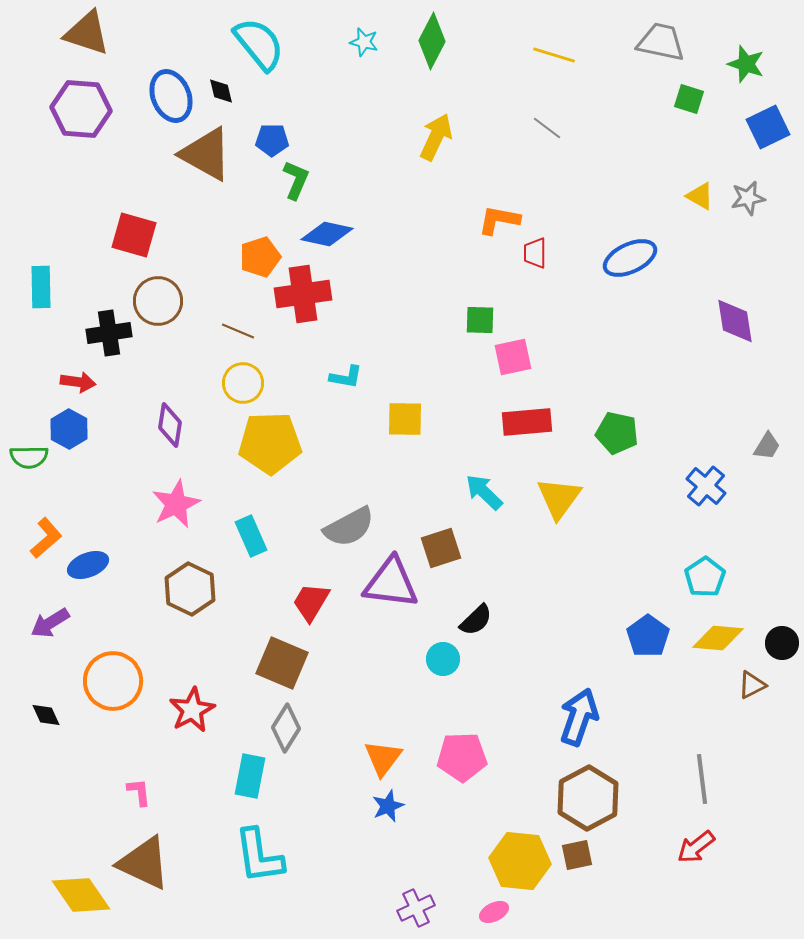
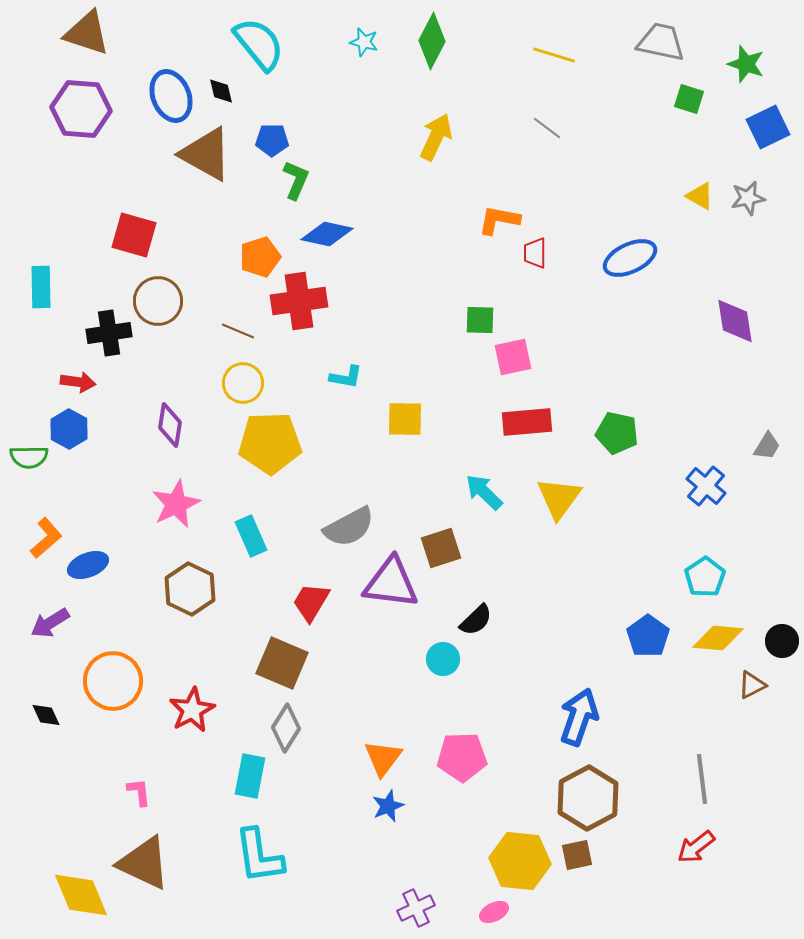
red cross at (303, 294): moved 4 px left, 7 px down
black circle at (782, 643): moved 2 px up
yellow diamond at (81, 895): rotated 12 degrees clockwise
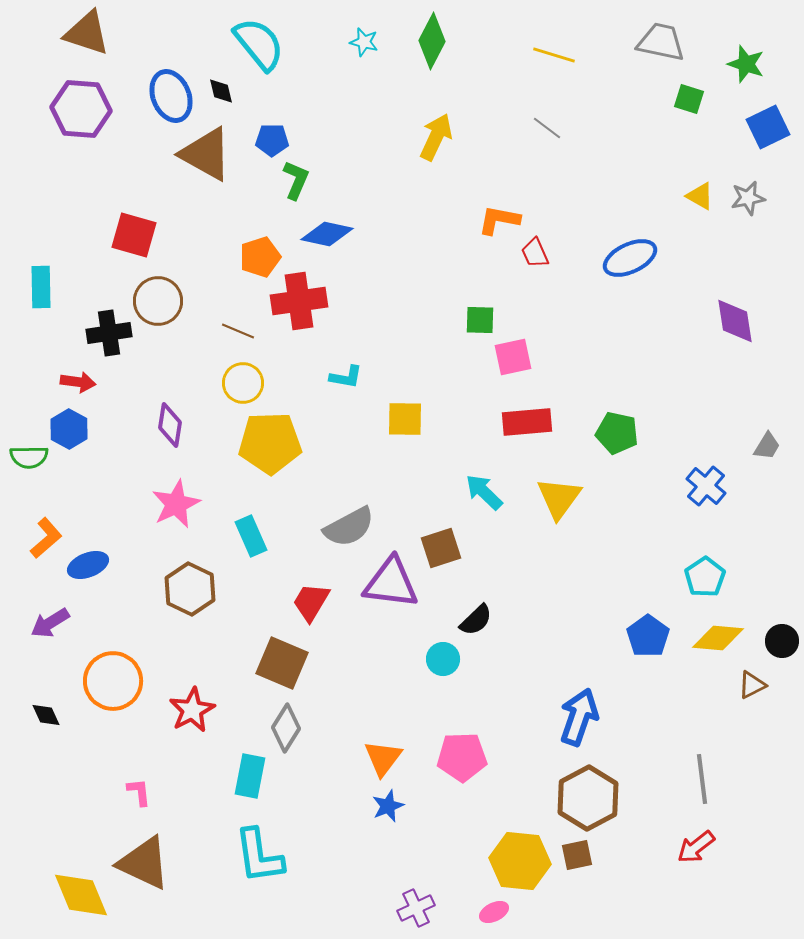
red trapezoid at (535, 253): rotated 24 degrees counterclockwise
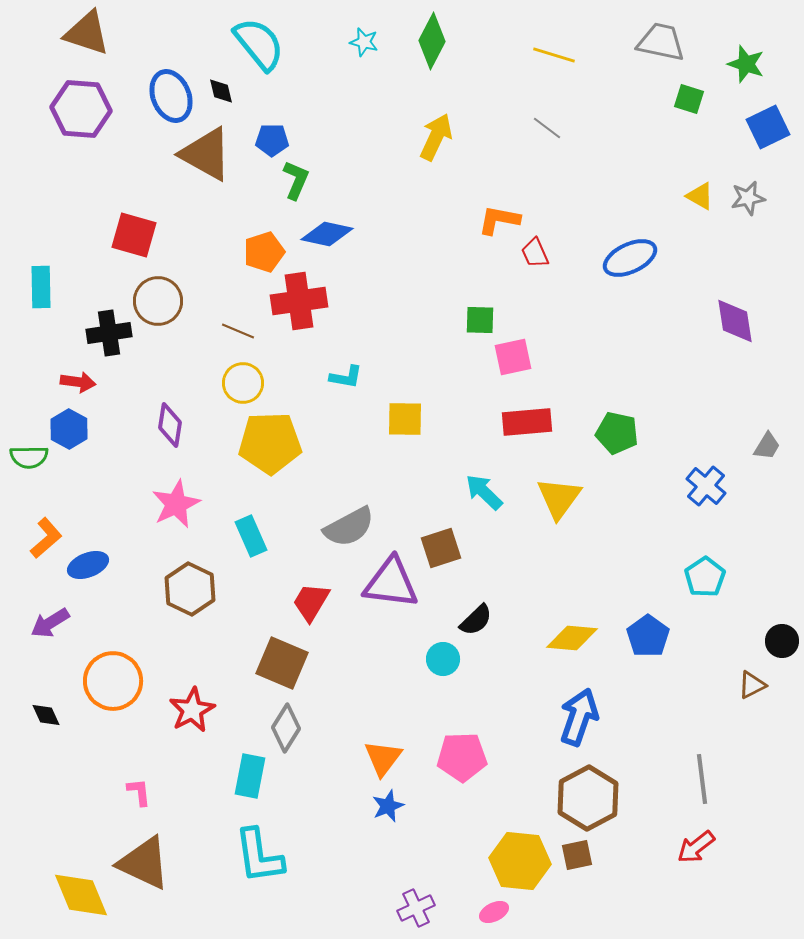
orange pentagon at (260, 257): moved 4 px right, 5 px up
yellow diamond at (718, 638): moved 146 px left
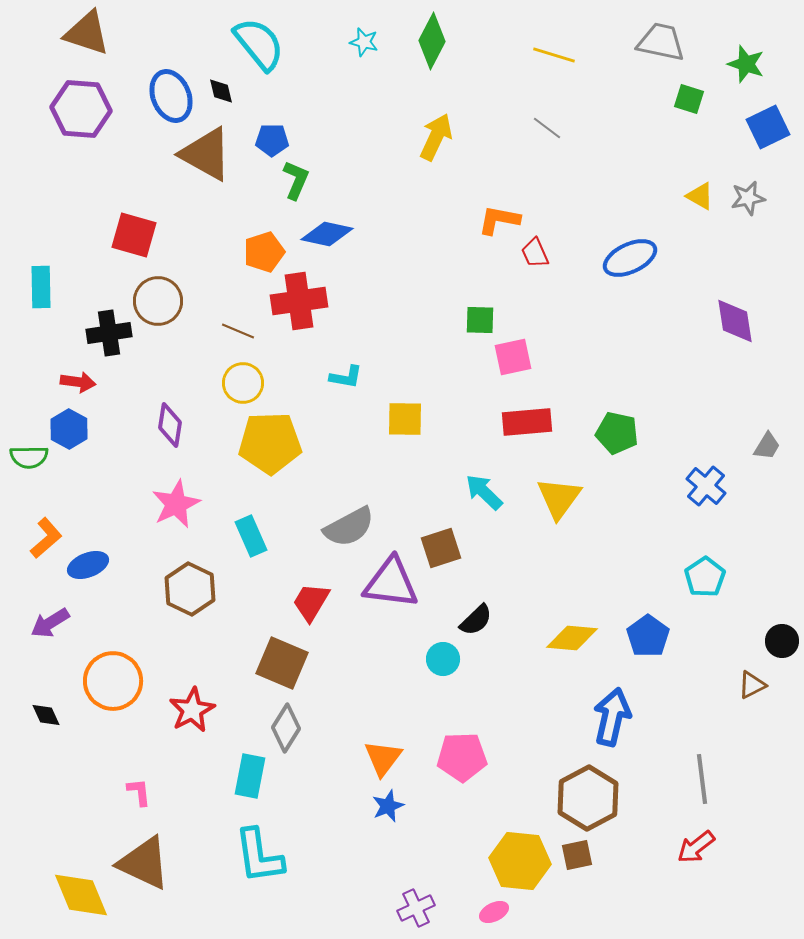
blue arrow at (579, 717): moved 33 px right; rotated 6 degrees counterclockwise
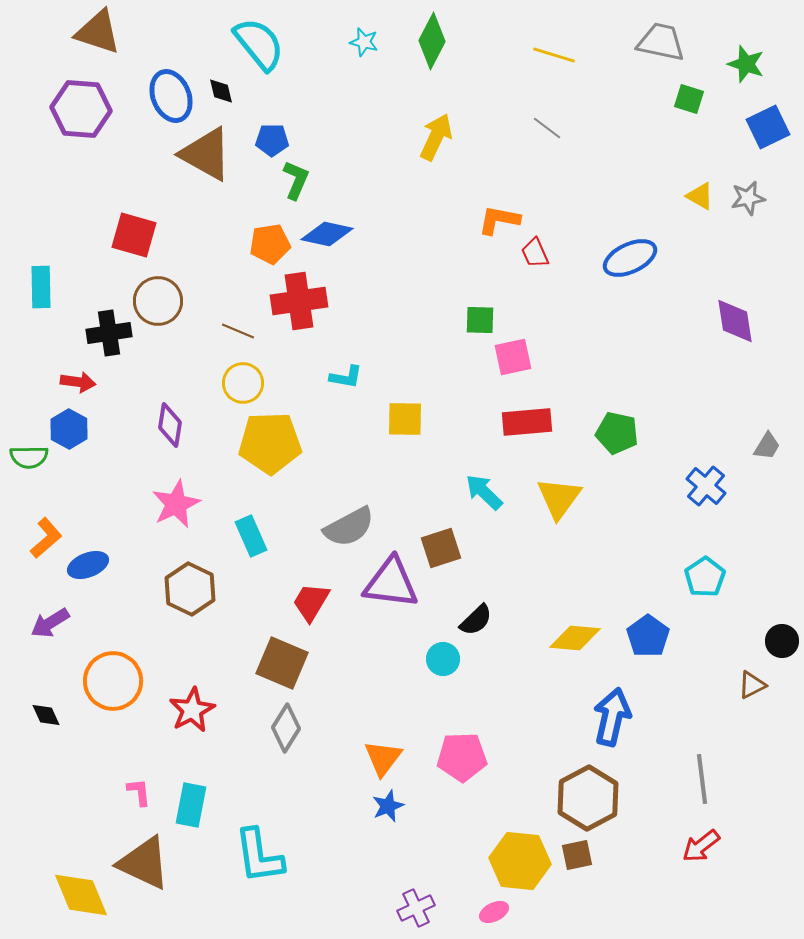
brown triangle at (87, 33): moved 11 px right, 1 px up
orange pentagon at (264, 252): moved 6 px right, 8 px up; rotated 9 degrees clockwise
yellow diamond at (572, 638): moved 3 px right
cyan rectangle at (250, 776): moved 59 px left, 29 px down
red arrow at (696, 847): moved 5 px right, 1 px up
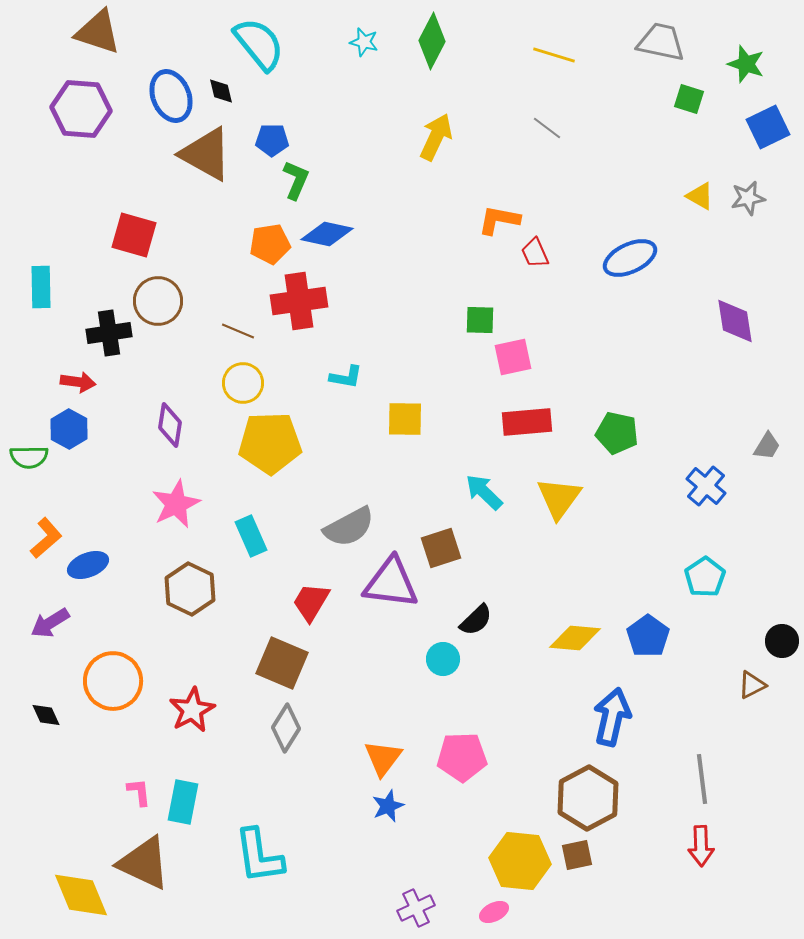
cyan rectangle at (191, 805): moved 8 px left, 3 px up
red arrow at (701, 846): rotated 54 degrees counterclockwise
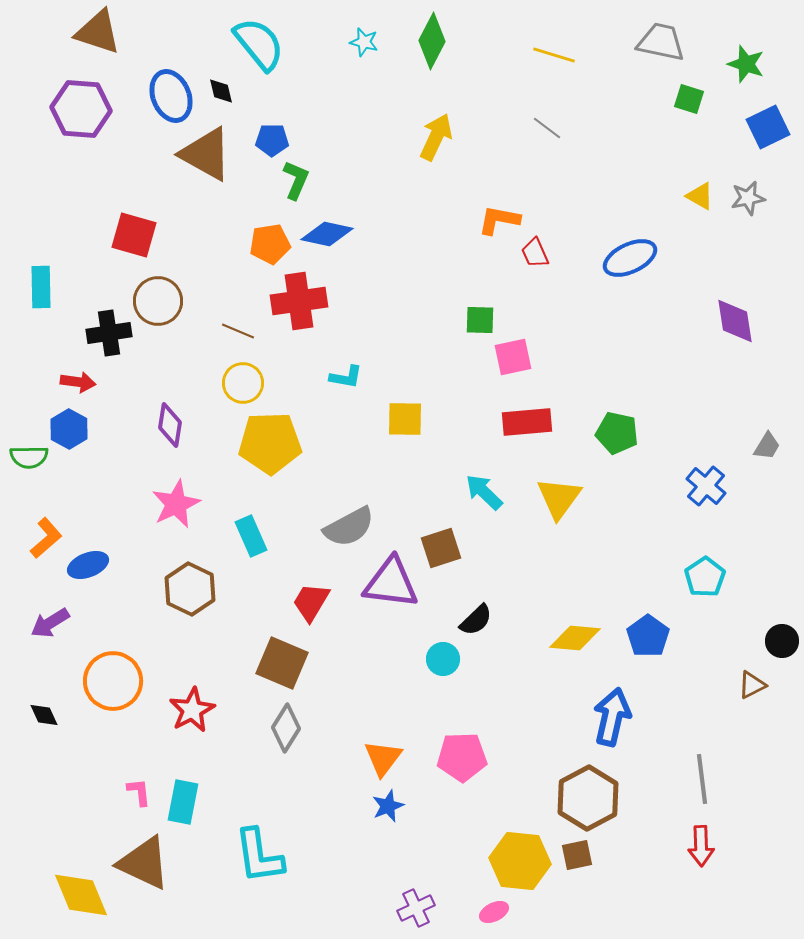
black diamond at (46, 715): moved 2 px left
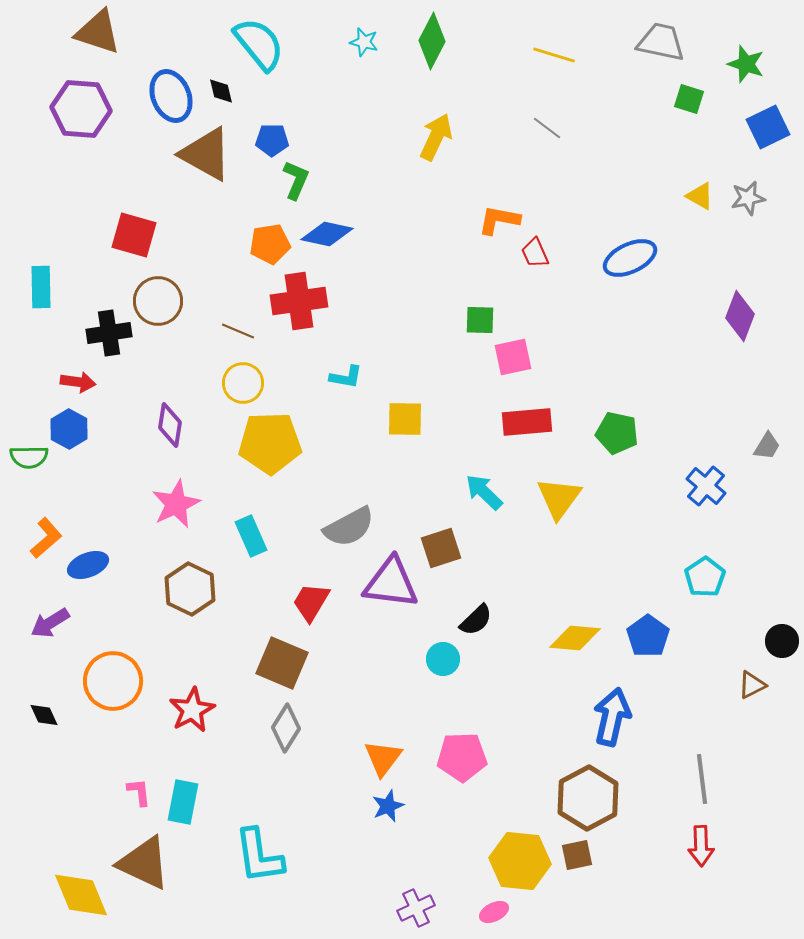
purple diamond at (735, 321): moved 5 px right, 5 px up; rotated 30 degrees clockwise
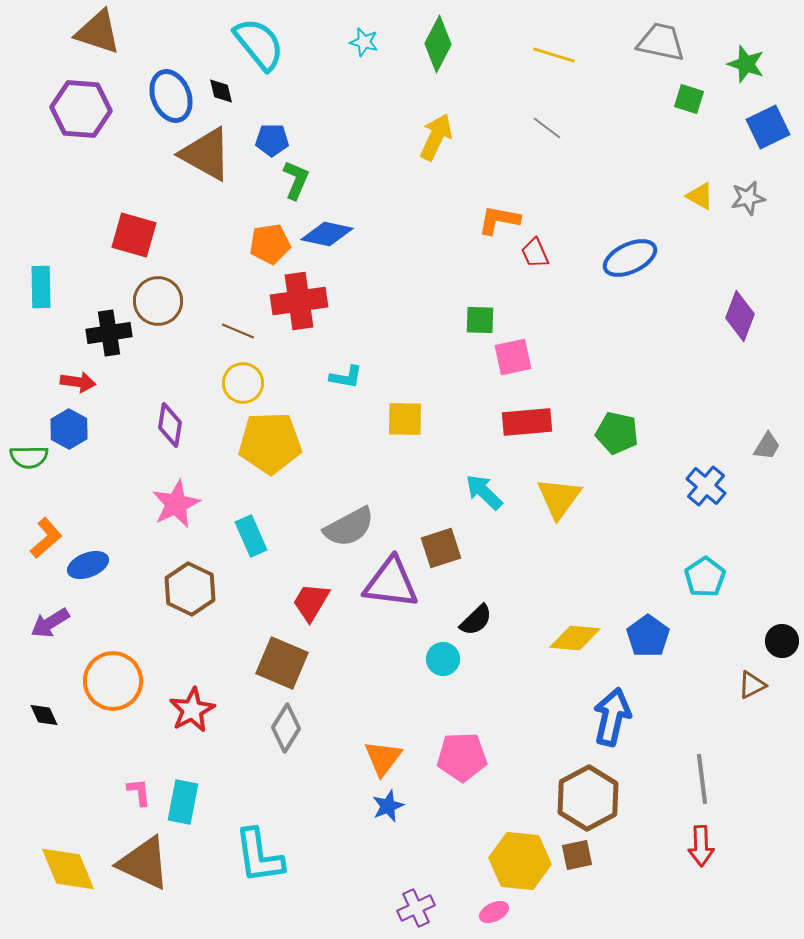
green diamond at (432, 41): moved 6 px right, 3 px down
yellow diamond at (81, 895): moved 13 px left, 26 px up
